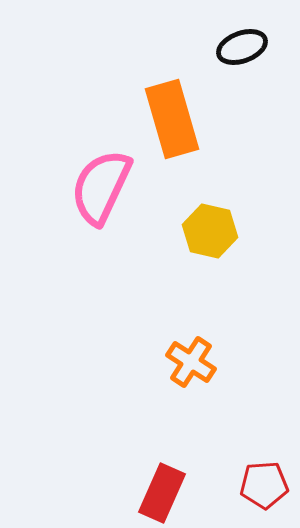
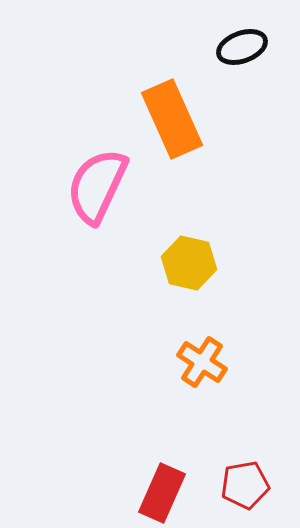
orange rectangle: rotated 8 degrees counterclockwise
pink semicircle: moved 4 px left, 1 px up
yellow hexagon: moved 21 px left, 32 px down
orange cross: moved 11 px right
red pentagon: moved 19 px left; rotated 6 degrees counterclockwise
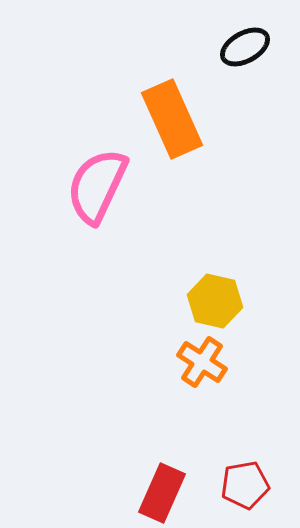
black ellipse: moved 3 px right; rotated 9 degrees counterclockwise
yellow hexagon: moved 26 px right, 38 px down
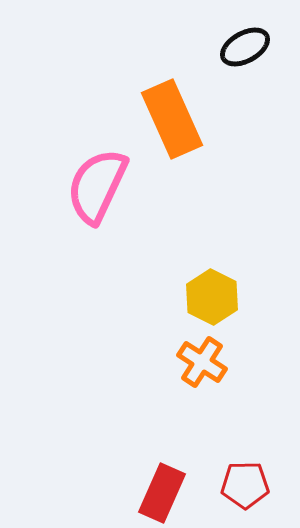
yellow hexagon: moved 3 px left, 4 px up; rotated 14 degrees clockwise
red pentagon: rotated 9 degrees clockwise
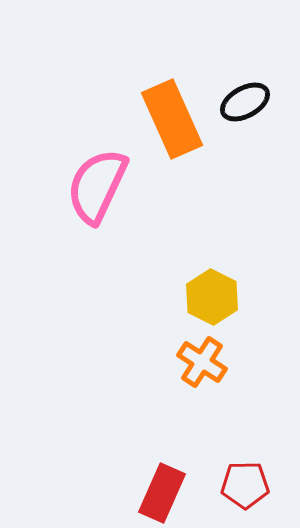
black ellipse: moved 55 px down
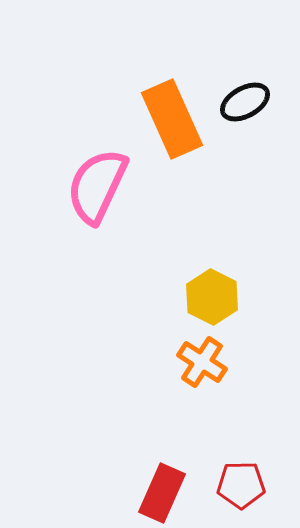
red pentagon: moved 4 px left
